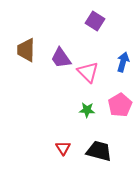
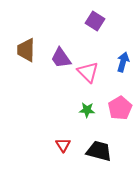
pink pentagon: moved 3 px down
red triangle: moved 3 px up
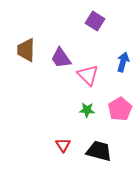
pink triangle: moved 3 px down
pink pentagon: moved 1 px down
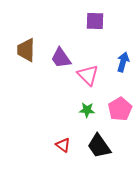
purple square: rotated 30 degrees counterclockwise
red triangle: rotated 21 degrees counterclockwise
black trapezoid: moved 5 px up; rotated 140 degrees counterclockwise
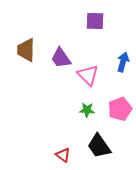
pink pentagon: rotated 10 degrees clockwise
red triangle: moved 10 px down
